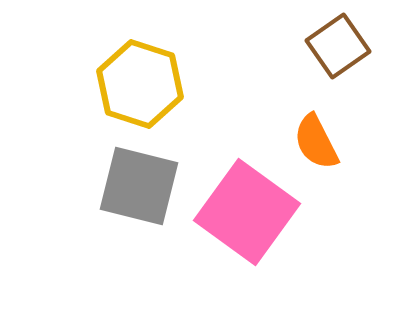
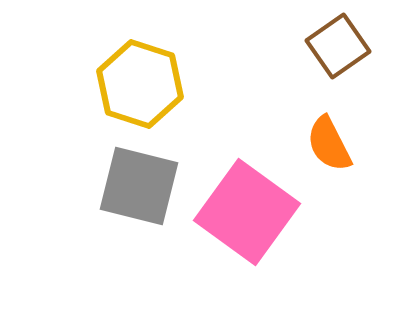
orange semicircle: moved 13 px right, 2 px down
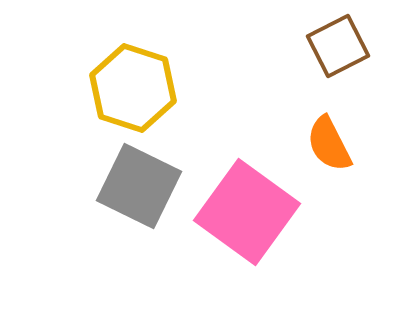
brown square: rotated 8 degrees clockwise
yellow hexagon: moved 7 px left, 4 px down
gray square: rotated 12 degrees clockwise
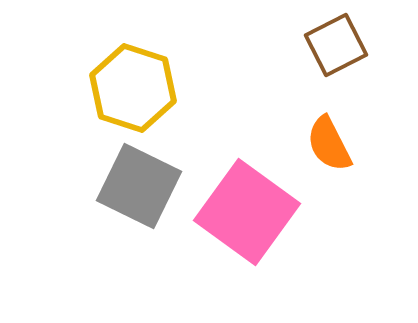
brown square: moved 2 px left, 1 px up
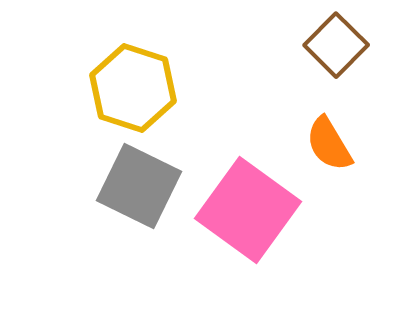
brown square: rotated 18 degrees counterclockwise
orange semicircle: rotated 4 degrees counterclockwise
pink square: moved 1 px right, 2 px up
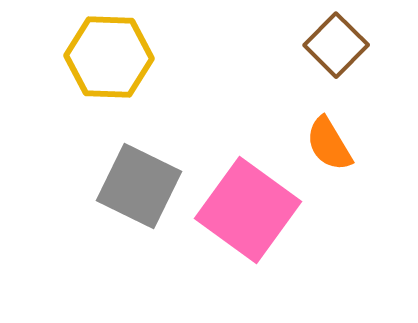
yellow hexagon: moved 24 px left, 31 px up; rotated 16 degrees counterclockwise
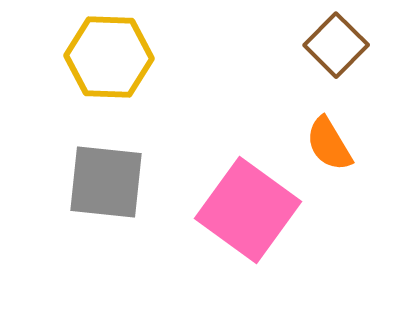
gray square: moved 33 px left, 4 px up; rotated 20 degrees counterclockwise
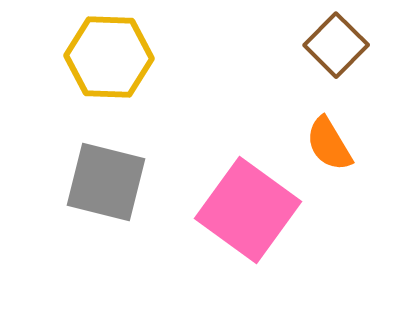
gray square: rotated 8 degrees clockwise
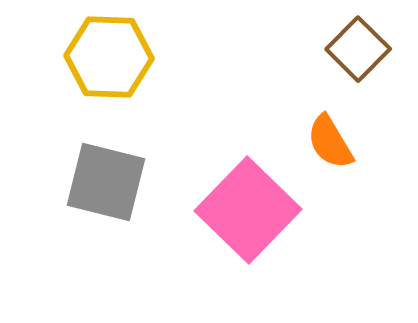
brown square: moved 22 px right, 4 px down
orange semicircle: moved 1 px right, 2 px up
pink square: rotated 8 degrees clockwise
